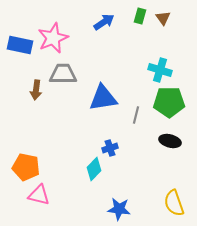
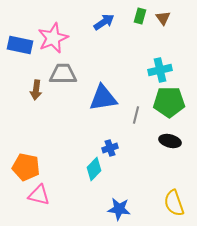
cyan cross: rotated 30 degrees counterclockwise
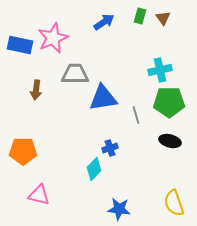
gray trapezoid: moved 12 px right
gray line: rotated 30 degrees counterclockwise
orange pentagon: moved 3 px left, 16 px up; rotated 12 degrees counterclockwise
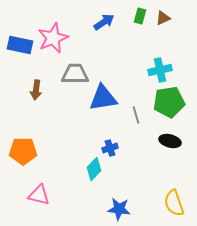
brown triangle: rotated 42 degrees clockwise
green pentagon: rotated 8 degrees counterclockwise
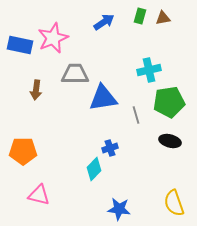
brown triangle: rotated 14 degrees clockwise
cyan cross: moved 11 px left
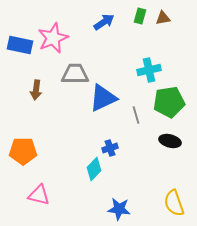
blue triangle: rotated 16 degrees counterclockwise
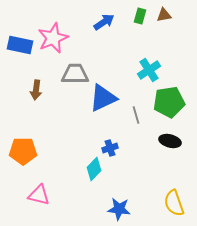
brown triangle: moved 1 px right, 3 px up
cyan cross: rotated 20 degrees counterclockwise
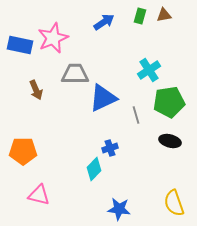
brown arrow: rotated 30 degrees counterclockwise
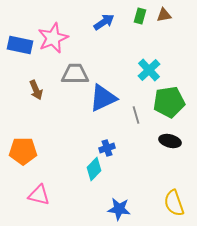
cyan cross: rotated 10 degrees counterclockwise
blue cross: moved 3 px left
